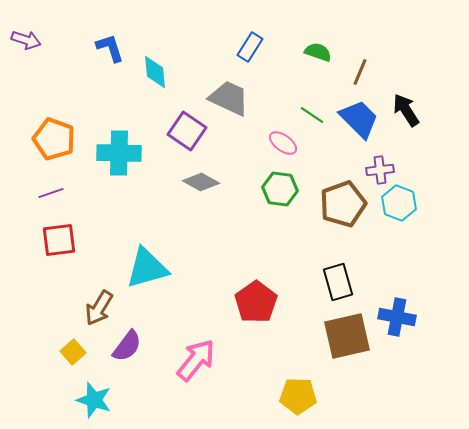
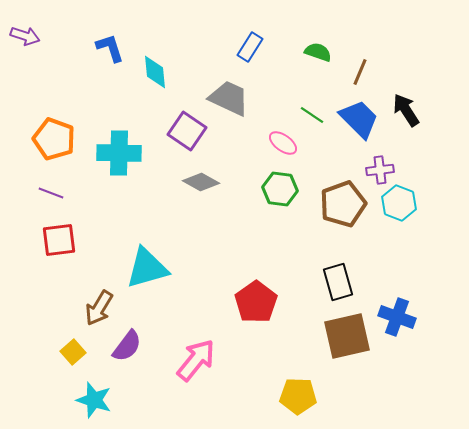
purple arrow: moved 1 px left, 4 px up
purple line: rotated 40 degrees clockwise
blue cross: rotated 9 degrees clockwise
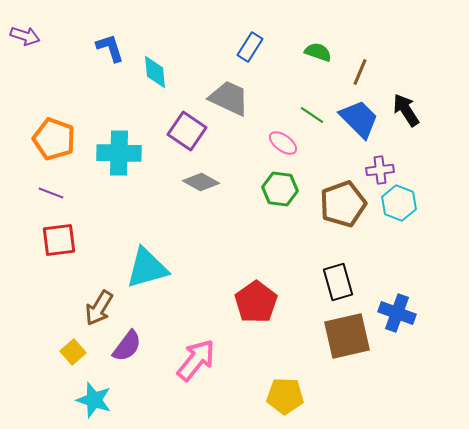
blue cross: moved 4 px up
yellow pentagon: moved 13 px left
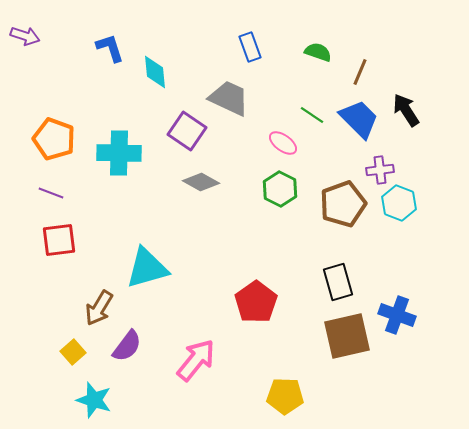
blue rectangle: rotated 52 degrees counterclockwise
green hexagon: rotated 20 degrees clockwise
blue cross: moved 2 px down
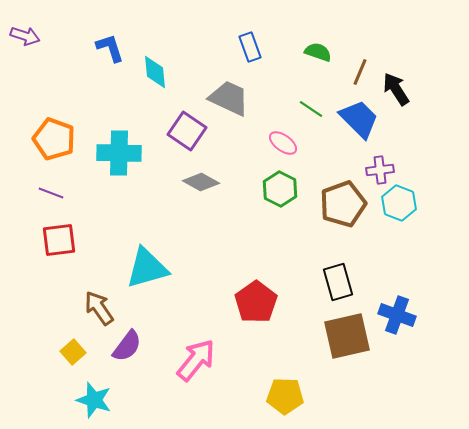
black arrow: moved 10 px left, 21 px up
green line: moved 1 px left, 6 px up
brown arrow: rotated 114 degrees clockwise
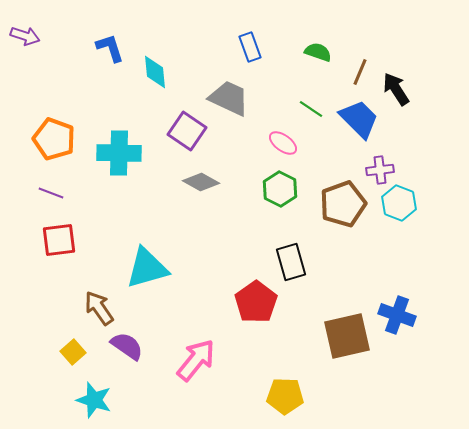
black rectangle: moved 47 px left, 20 px up
purple semicircle: rotated 92 degrees counterclockwise
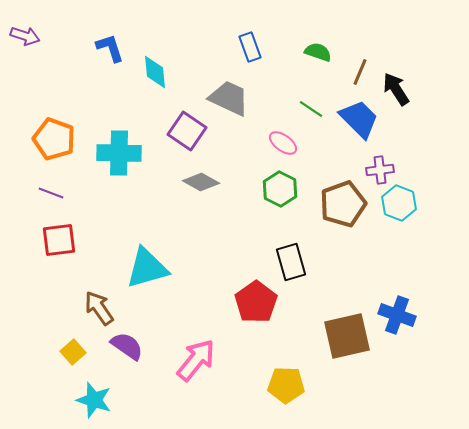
yellow pentagon: moved 1 px right, 11 px up
